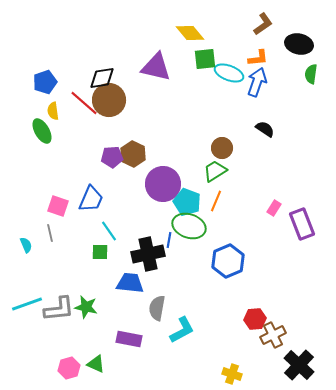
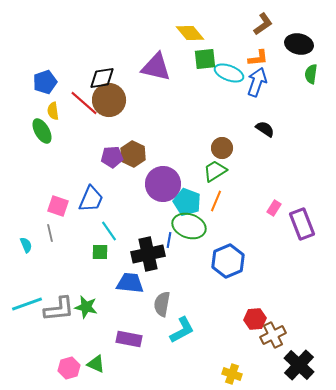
gray semicircle at (157, 308): moved 5 px right, 4 px up
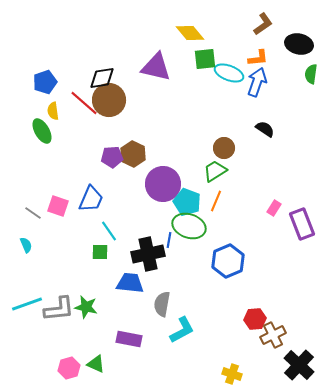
brown circle at (222, 148): moved 2 px right
gray line at (50, 233): moved 17 px left, 20 px up; rotated 42 degrees counterclockwise
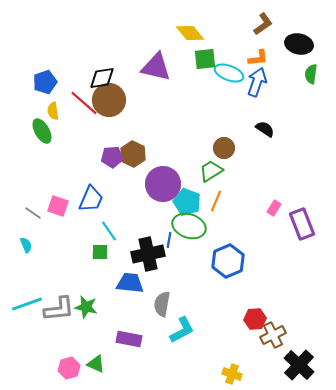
green trapezoid at (215, 171): moved 4 px left
